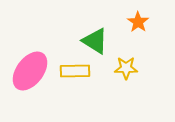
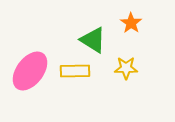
orange star: moved 7 px left, 1 px down
green triangle: moved 2 px left, 1 px up
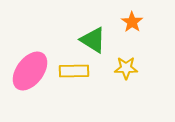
orange star: moved 1 px right, 1 px up
yellow rectangle: moved 1 px left
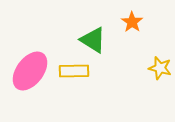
yellow star: moved 34 px right; rotated 15 degrees clockwise
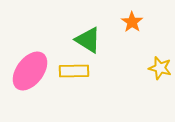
green triangle: moved 5 px left
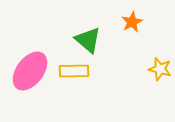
orange star: rotated 10 degrees clockwise
green triangle: rotated 8 degrees clockwise
yellow star: moved 1 px down
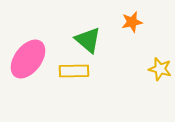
orange star: rotated 15 degrees clockwise
pink ellipse: moved 2 px left, 12 px up
